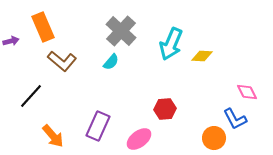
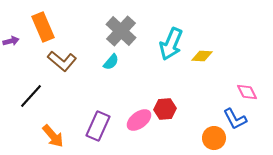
pink ellipse: moved 19 px up
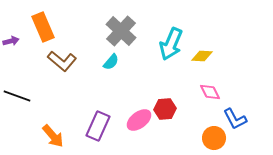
pink diamond: moved 37 px left
black line: moved 14 px left; rotated 68 degrees clockwise
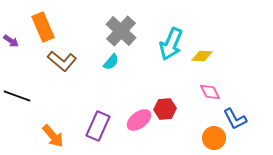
purple arrow: rotated 49 degrees clockwise
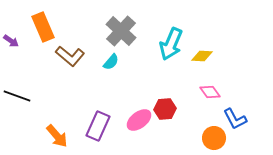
brown L-shape: moved 8 px right, 5 px up
pink diamond: rotated 10 degrees counterclockwise
orange arrow: moved 4 px right
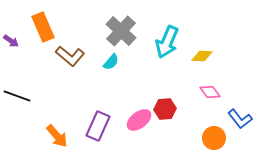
cyan arrow: moved 4 px left, 2 px up
blue L-shape: moved 5 px right; rotated 10 degrees counterclockwise
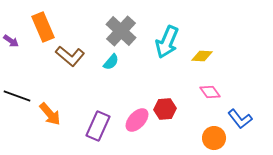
pink ellipse: moved 2 px left; rotated 10 degrees counterclockwise
orange arrow: moved 7 px left, 22 px up
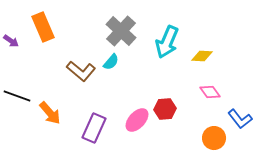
brown L-shape: moved 11 px right, 15 px down
orange arrow: moved 1 px up
purple rectangle: moved 4 px left, 2 px down
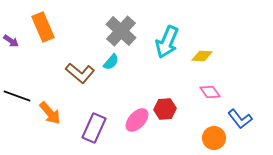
brown L-shape: moved 1 px left, 2 px down
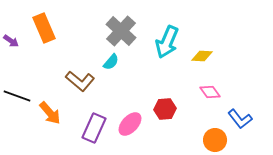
orange rectangle: moved 1 px right, 1 px down
brown L-shape: moved 8 px down
pink ellipse: moved 7 px left, 4 px down
orange circle: moved 1 px right, 2 px down
